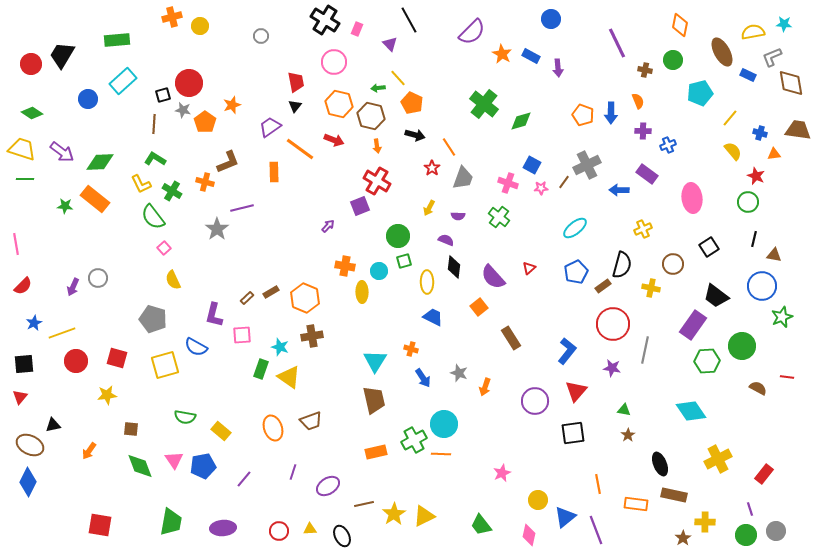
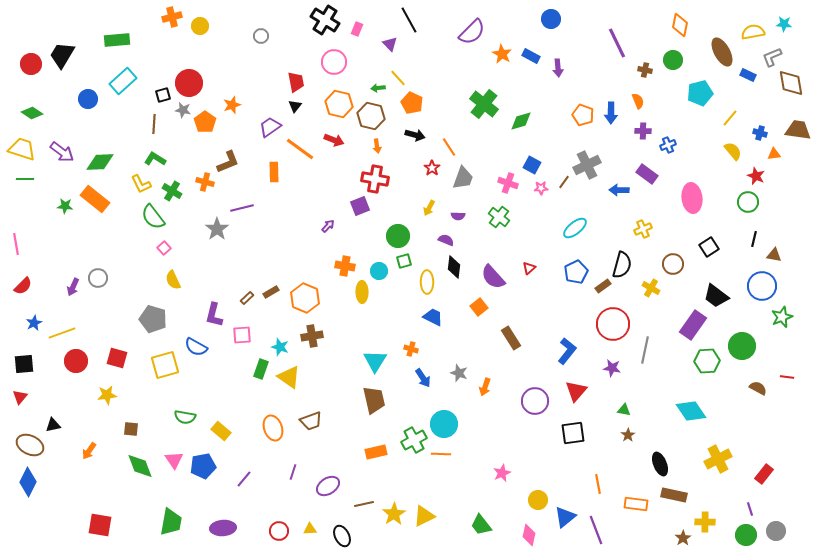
red cross at (377, 181): moved 2 px left, 2 px up; rotated 20 degrees counterclockwise
yellow cross at (651, 288): rotated 18 degrees clockwise
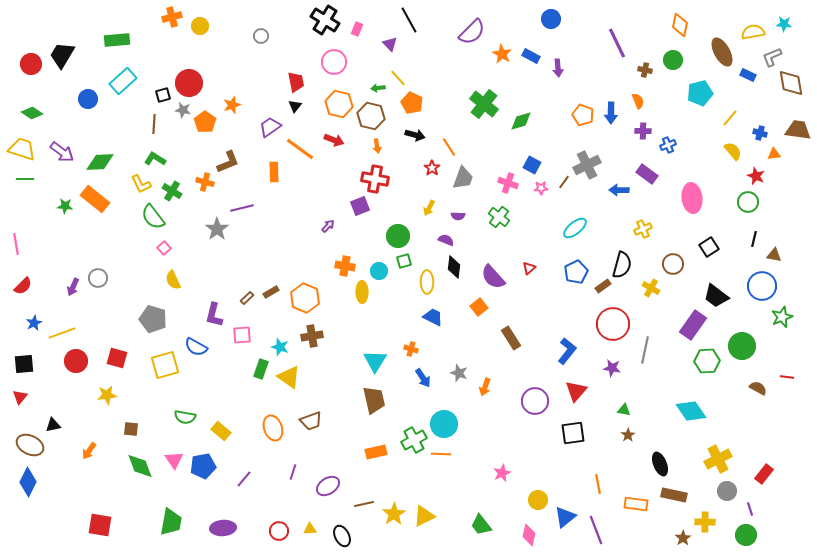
gray circle at (776, 531): moved 49 px left, 40 px up
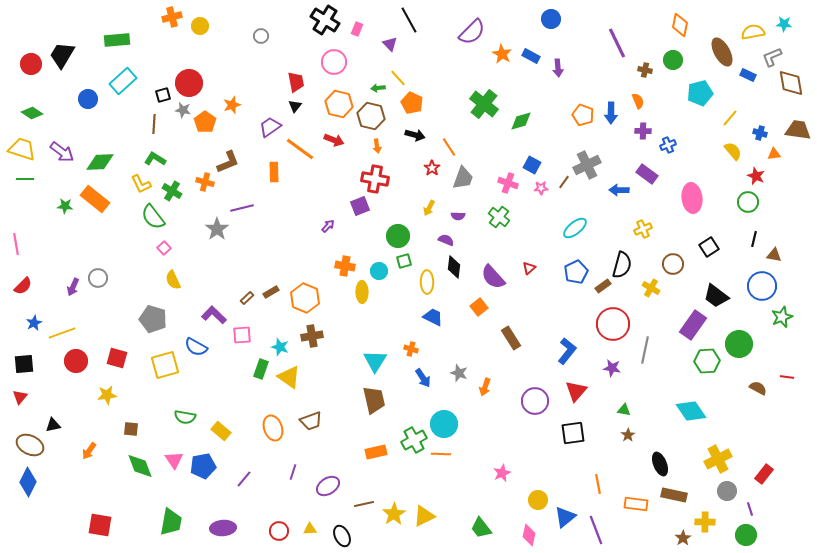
purple L-shape at (214, 315): rotated 120 degrees clockwise
green circle at (742, 346): moved 3 px left, 2 px up
green trapezoid at (481, 525): moved 3 px down
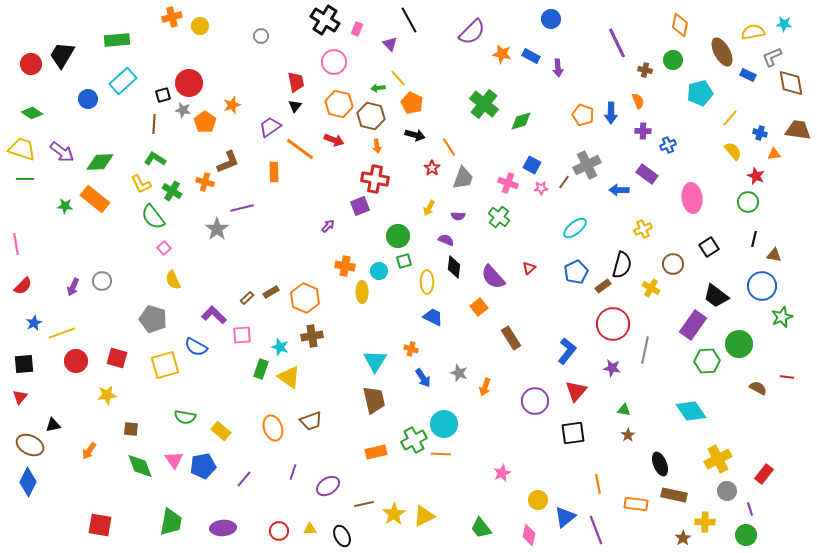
orange star at (502, 54): rotated 18 degrees counterclockwise
gray circle at (98, 278): moved 4 px right, 3 px down
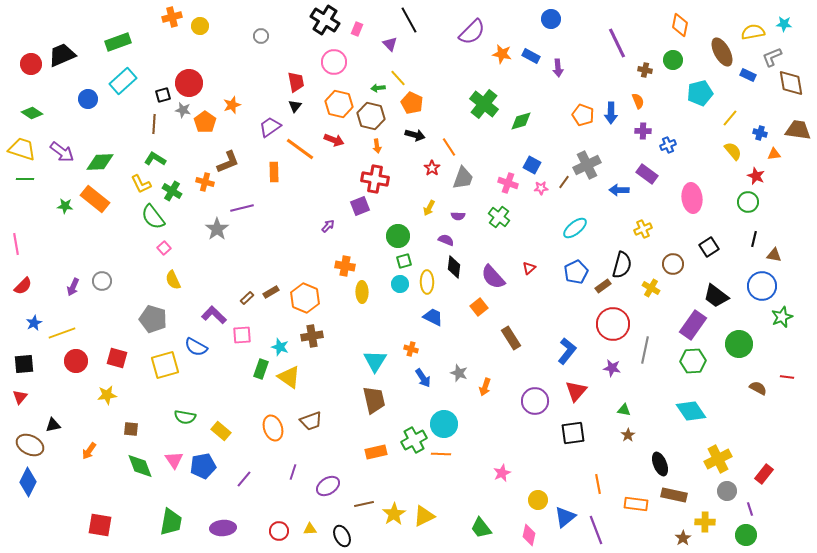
green rectangle at (117, 40): moved 1 px right, 2 px down; rotated 15 degrees counterclockwise
black trapezoid at (62, 55): rotated 36 degrees clockwise
cyan circle at (379, 271): moved 21 px right, 13 px down
green hexagon at (707, 361): moved 14 px left
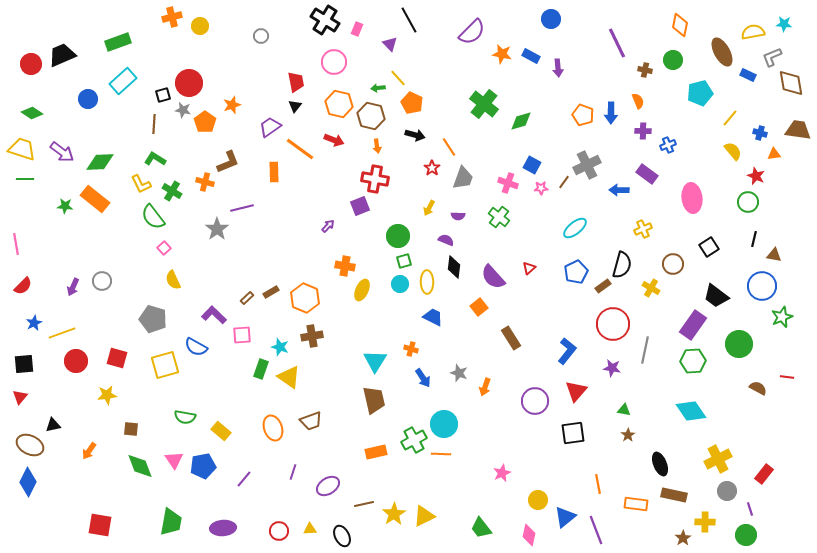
yellow ellipse at (362, 292): moved 2 px up; rotated 25 degrees clockwise
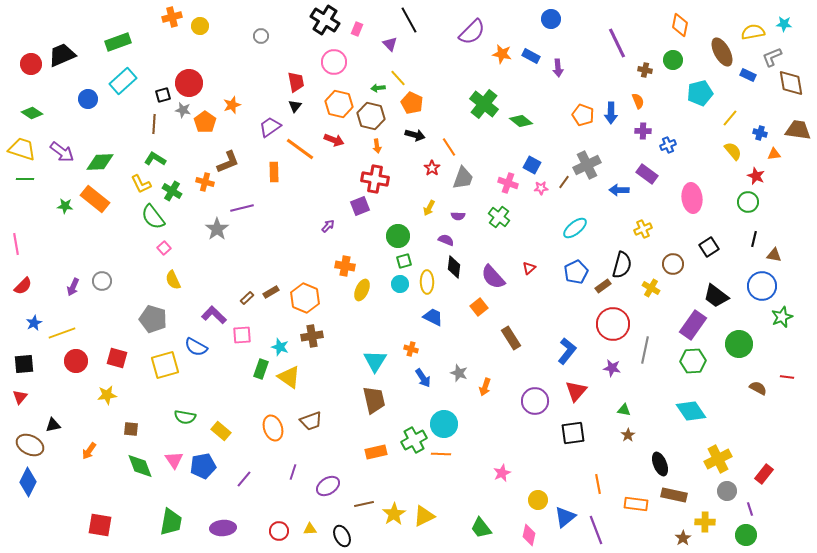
green diamond at (521, 121): rotated 55 degrees clockwise
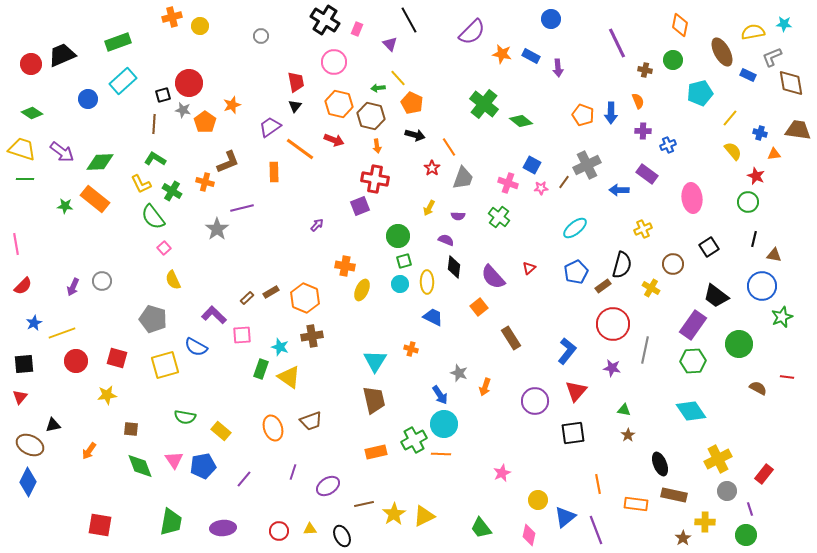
purple arrow at (328, 226): moved 11 px left, 1 px up
blue arrow at (423, 378): moved 17 px right, 17 px down
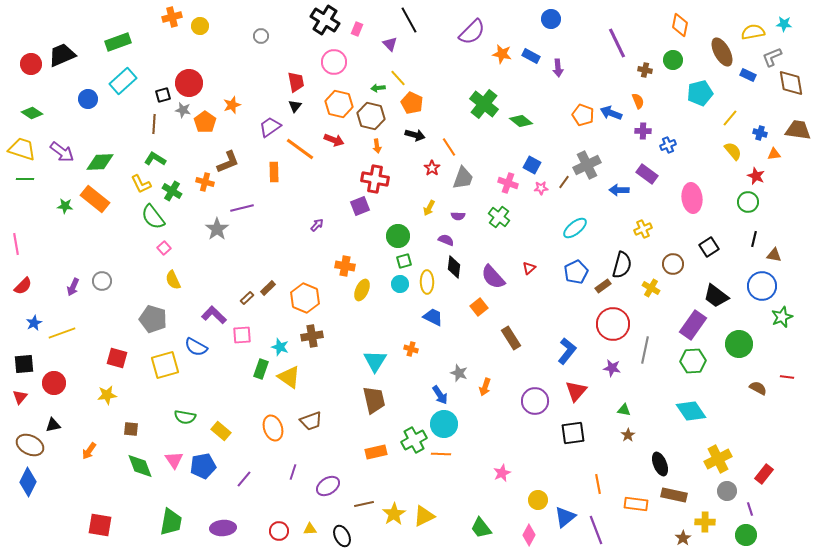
blue arrow at (611, 113): rotated 110 degrees clockwise
brown rectangle at (271, 292): moved 3 px left, 4 px up; rotated 14 degrees counterclockwise
red circle at (76, 361): moved 22 px left, 22 px down
pink diamond at (529, 535): rotated 15 degrees clockwise
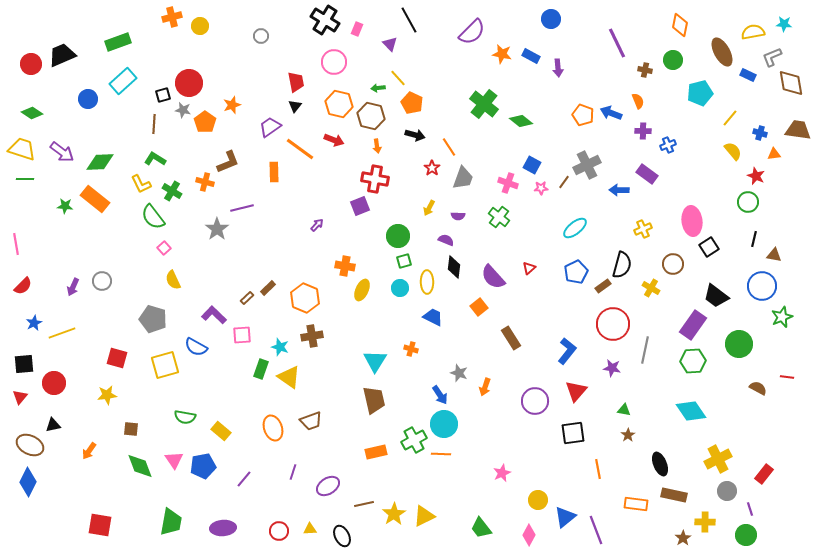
pink ellipse at (692, 198): moved 23 px down
cyan circle at (400, 284): moved 4 px down
orange line at (598, 484): moved 15 px up
